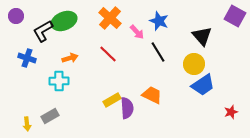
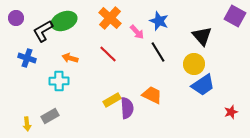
purple circle: moved 2 px down
orange arrow: rotated 147 degrees counterclockwise
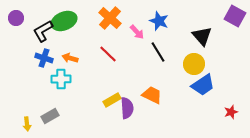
blue cross: moved 17 px right
cyan cross: moved 2 px right, 2 px up
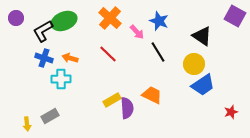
black triangle: rotated 15 degrees counterclockwise
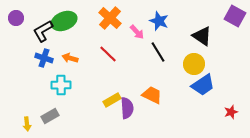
cyan cross: moved 6 px down
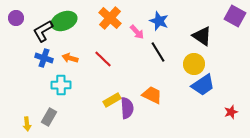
red line: moved 5 px left, 5 px down
gray rectangle: moved 1 px left, 1 px down; rotated 30 degrees counterclockwise
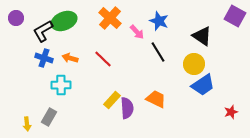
orange trapezoid: moved 4 px right, 4 px down
yellow rectangle: rotated 18 degrees counterclockwise
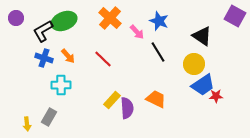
orange arrow: moved 2 px left, 2 px up; rotated 147 degrees counterclockwise
red star: moved 15 px left, 16 px up; rotated 16 degrees clockwise
